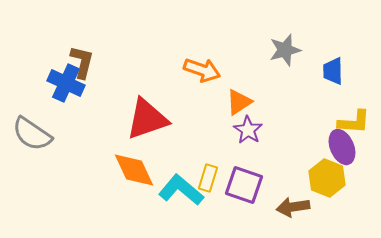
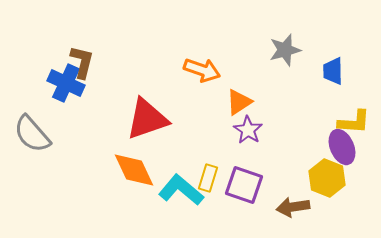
gray semicircle: rotated 15 degrees clockwise
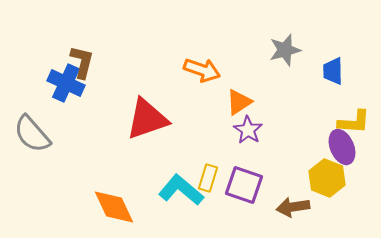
orange diamond: moved 20 px left, 37 px down
